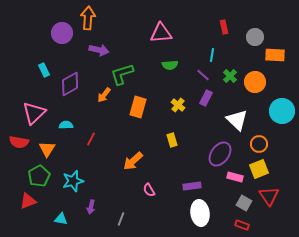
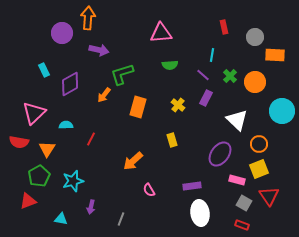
pink rectangle at (235, 177): moved 2 px right, 3 px down
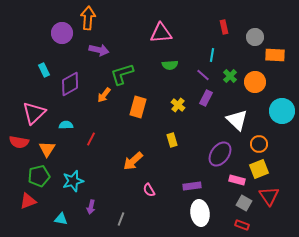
green pentagon at (39, 176): rotated 15 degrees clockwise
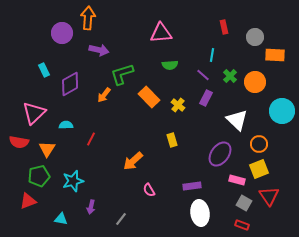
orange rectangle at (138, 107): moved 11 px right, 10 px up; rotated 60 degrees counterclockwise
gray line at (121, 219): rotated 16 degrees clockwise
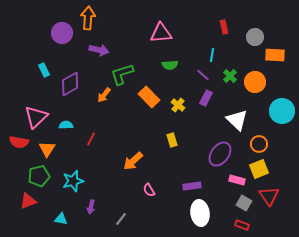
pink triangle at (34, 113): moved 2 px right, 4 px down
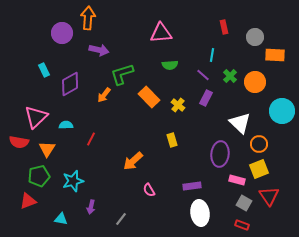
white triangle at (237, 120): moved 3 px right, 3 px down
purple ellipse at (220, 154): rotated 30 degrees counterclockwise
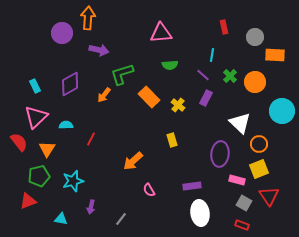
cyan rectangle at (44, 70): moved 9 px left, 16 px down
red semicircle at (19, 142): rotated 138 degrees counterclockwise
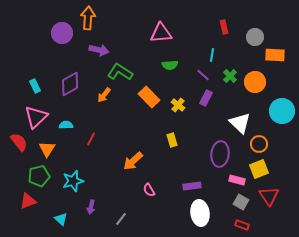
green L-shape at (122, 74): moved 2 px left, 2 px up; rotated 50 degrees clockwise
gray square at (244, 203): moved 3 px left, 1 px up
cyan triangle at (61, 219): rotated 32 degrees clockwise
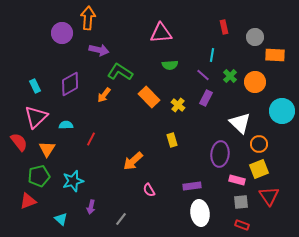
gray square at (241, 202): rotated 35 degrees counterclockwise
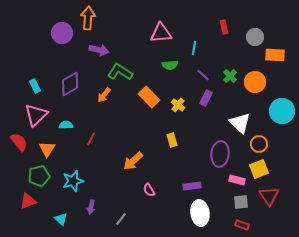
cyan line at (212, 55): moved 18 px left, 7 px up
pink triangle at (36, 117): moved 2 px up
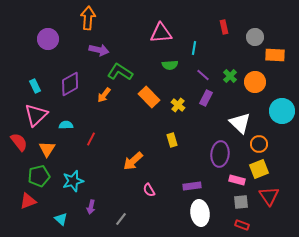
purple circle at (62, 33): moved 14 px left, 6 px down
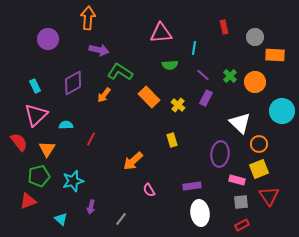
purple diamond at (70, 84): moved 3 px right, 1 px up
red rectangle at (242, 225): rotated 48 degrees counterclockwise
